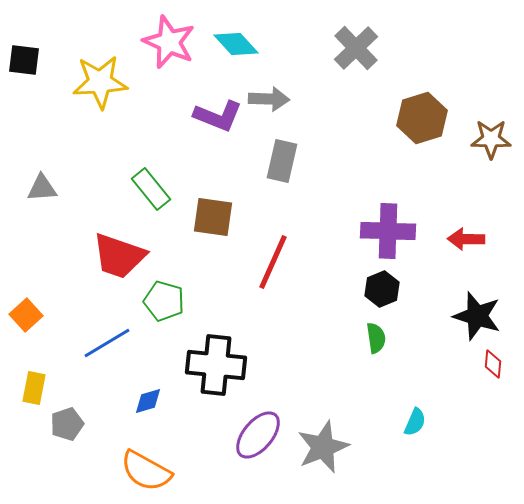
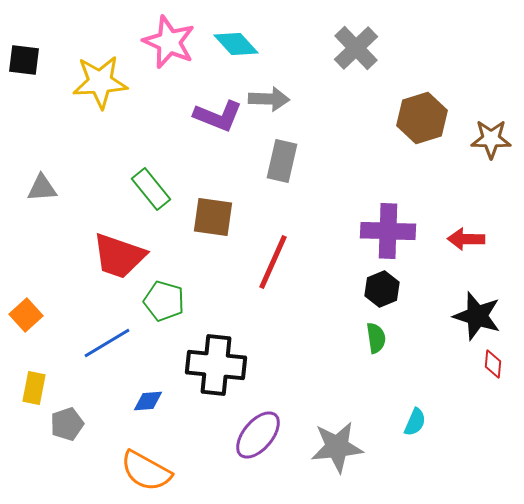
blue diamond: rotated 12 degrees clockwise
gray star: moved 14 px right; rotated 16 degrees clockwise
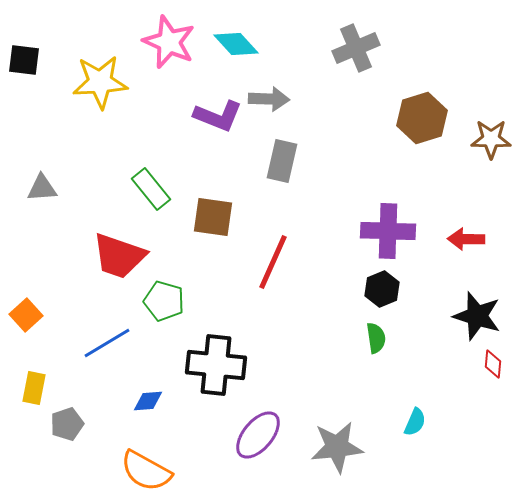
gray cross: rotated 21 degrees clockwise
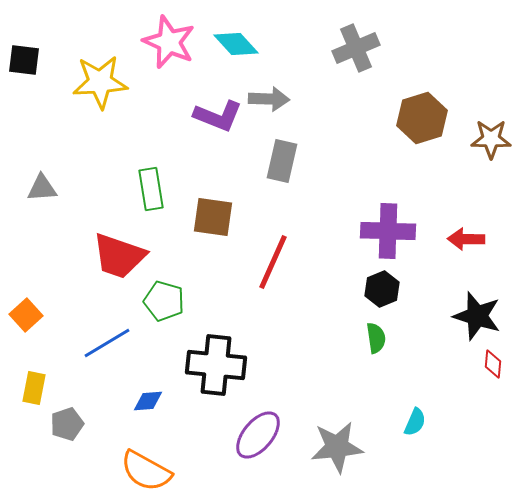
green rectangle: rotated 30 degrees clockwise
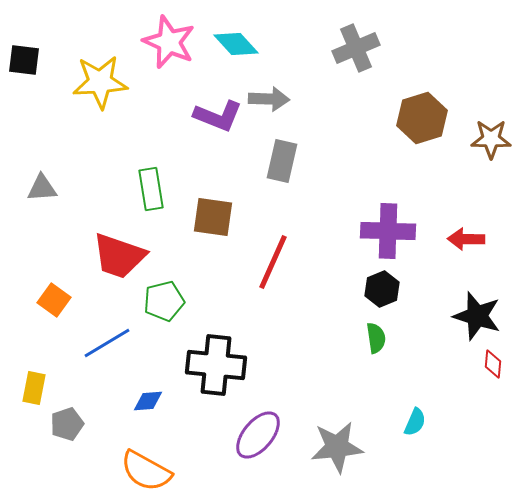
green pentagon: rotated 30 degrees counterclockwise
orange square: moved 28 px right, 15 px up; rotated 12 degrees counterclockwise
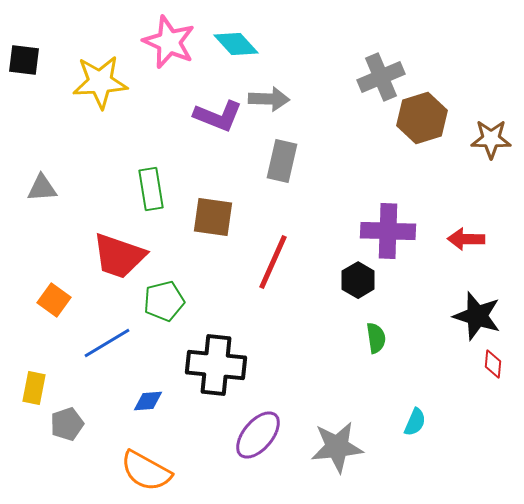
gray cross: moved 25 px right, 29 px down
black hexagon: moved 24 px left, 9 px up; rotated 8 degrees counterclockwise
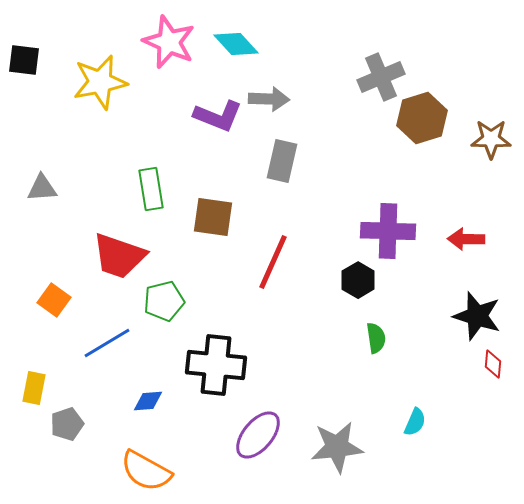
yellow star: rotated 8 degrees counterclockwise
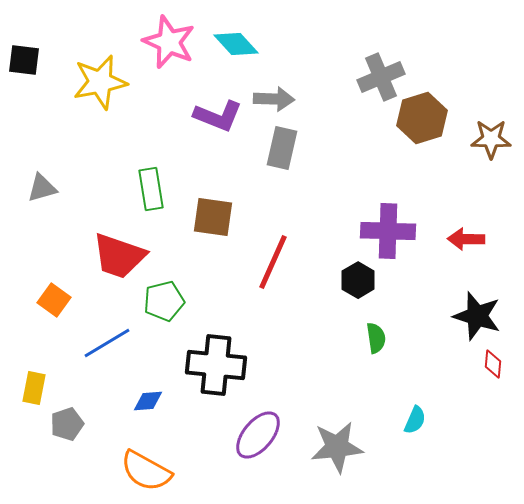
gray arrow: moved 5 px right
gray rectangle: moved 13 px up
gray triangle: rotated 12 degrees counterclockwise
cyan semicircle: moved 2 px up
